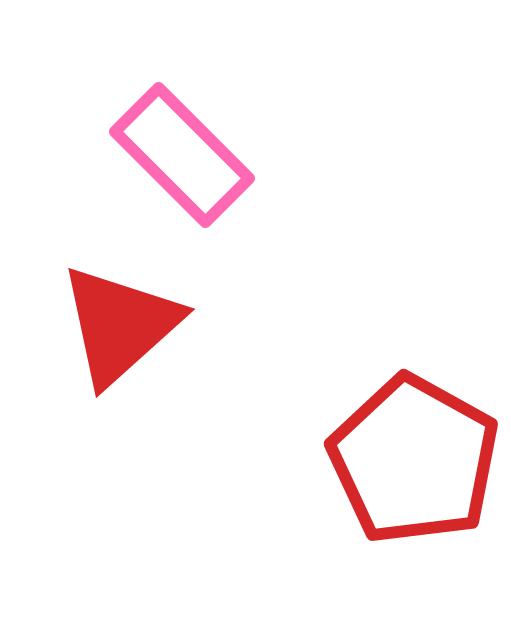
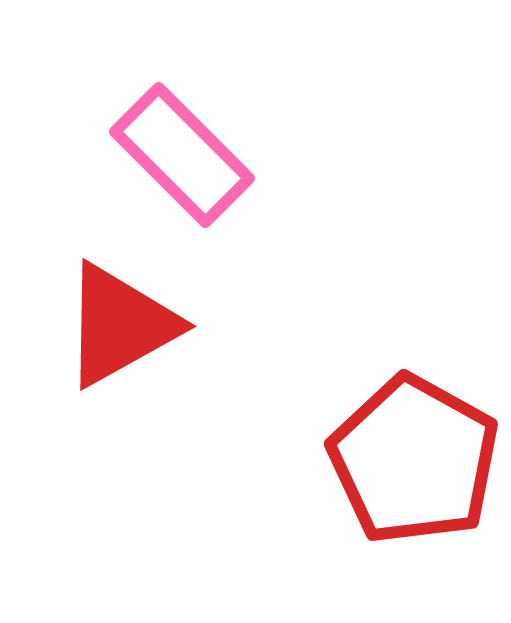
red triangle: rotated 13 degrees clockwise
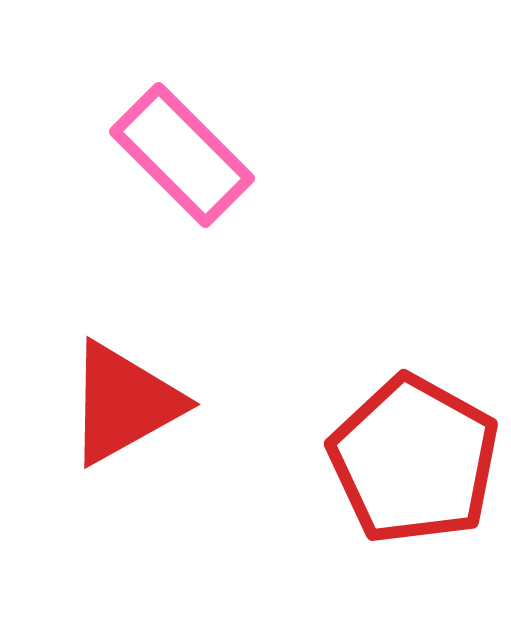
red triangle: moved 4 px right, 78 px down
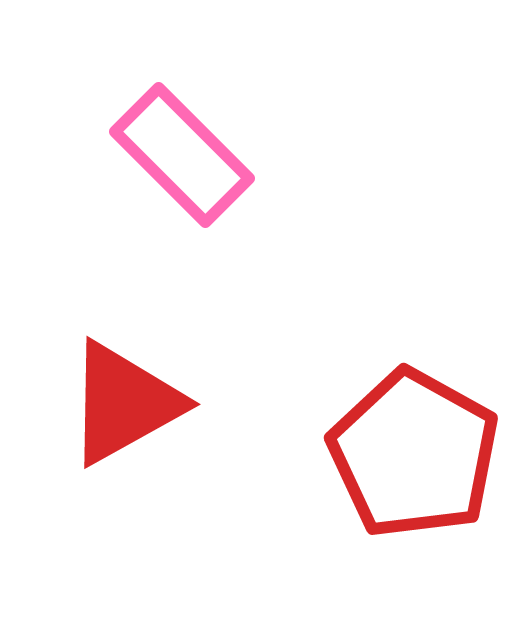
red pentagon: moved 6 px up
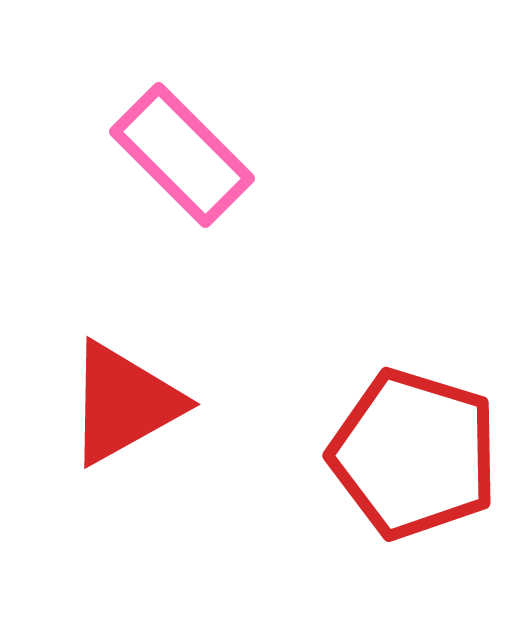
red pentagon: rotated 12 degrees counterclockwise
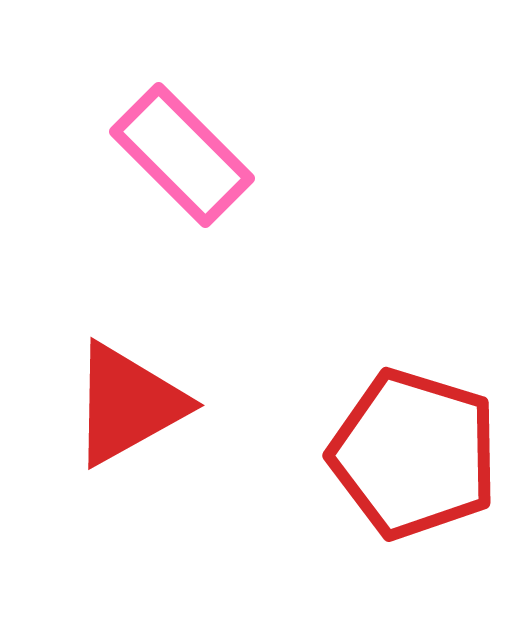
red triangle: moved 4 px right, 1 px down
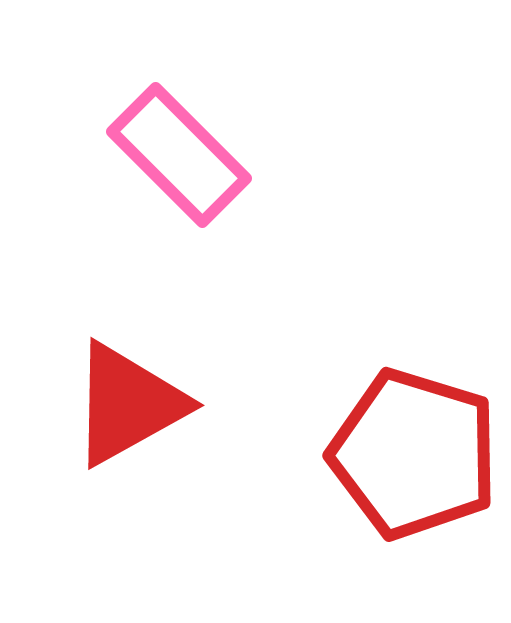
pink rectangle: moved 3 px left
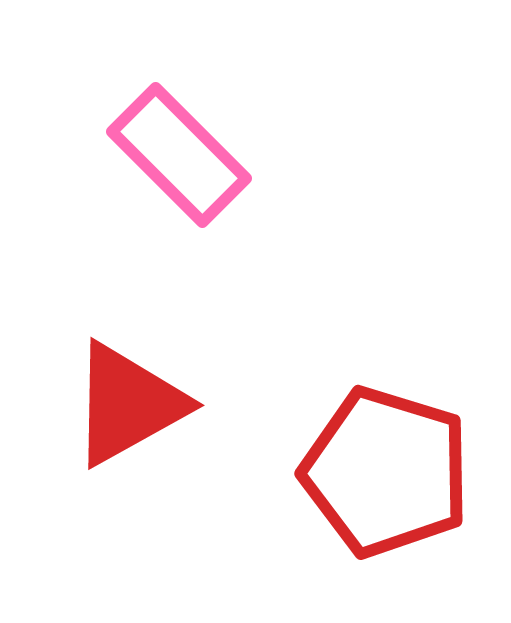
red pentagon: moved 28 px left, 18 px down
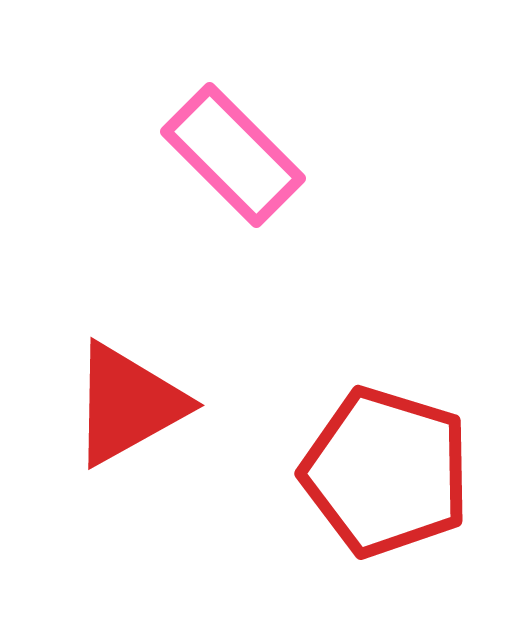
pink rectangle: moved 54 px right
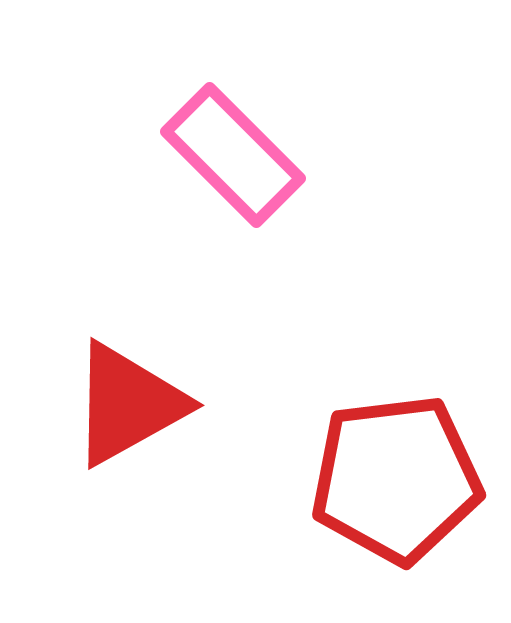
red pentagon: moved 10 px right, 7 px down; rotated 24 degrees counterclockwise
